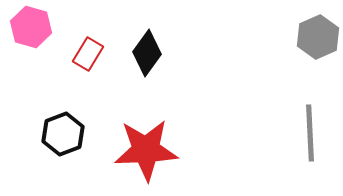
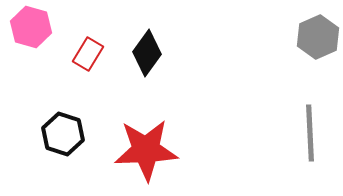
black hexagon: rotated 21 degrees counterclockwise
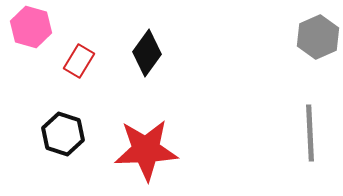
red rectangle: moved 9 px left, 7 px down
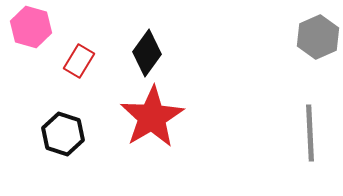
red star: moved 6 px right, 33 px up; rotated 28 degrees counterclockwise
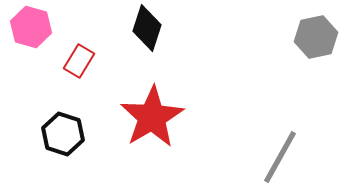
gray hexagon: moved 2 px left; rotated 12 degrees clockwise
black diamond: moved 25 px up; rotated 18 degrees counterclockwise
gray line: moved 30 px left, 24 px down; rotated 32 degrees clockwise
